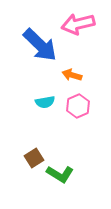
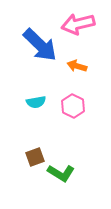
orange arrow: moved 5 px right, 9 px up
cyan semicircle: moved 9 px left
pink hexagon: moved 5 px left; rotated 10 degrees counterclockwise
brown square: moved 1 px right, 1 px up; rotated 12 degrees clockwise
green L-shape: moved 1 px right, 1 px up
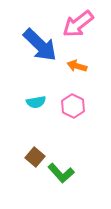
pink arrow: rotated 24 degrees counterclockwise
brown square: rotated 30 degrees counterclockwise
green L-shape: rotated 16 degrees clockwise
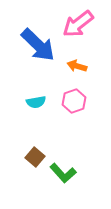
blue arrow: moved 2 px left
pink hexagon: moved 1 px right, 5 px up; rotated 15 degrees clockwise
green L-shape: moved 2 px right
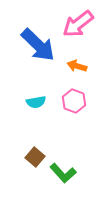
pink hexagon: rotated 20 degrees counterclockwise
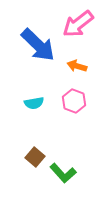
cyan semicircle: moved 2 px left, 1 px down
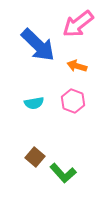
pink hexagon: moved 1 px left
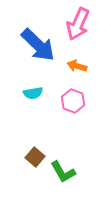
pink arrow: rotated 28 degrees counterclockwise
cyan semicircle: moved 1 px left, 10 px up
green L-shape: moved 1 px up; rotated 12 degrees clockwise
